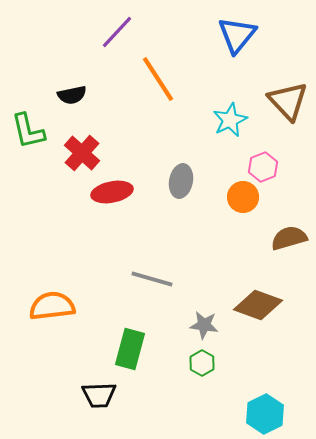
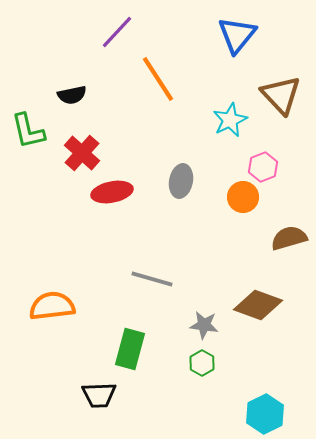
brown triangle: moved 7 px left, 6 px up
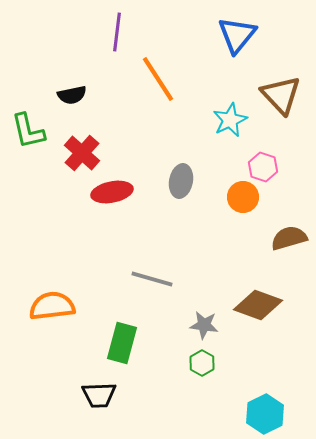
purple line: rotated 36 degrees counterclockwise
pink hexagon: rotated 20 degrees counterclockwise
green rectangle: moved 8 px left, 6 px up
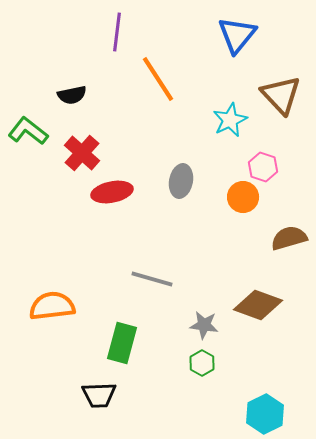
green L-shape: rotated 141 degrees clockwise
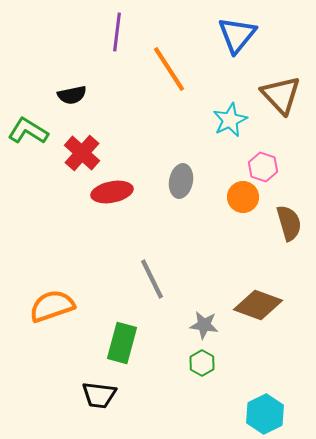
orange line: moved 11 px right, 10 px up
green L-shape: rotated 6 degrees counterclockwise
brown semicircle: moved 15 px up; rotated 90 degrees clockwise
gray line: rotated 48 degrees clockwise
orange semicircle: rotated 12 degrees counterclockwise
black trapezoid: rotated 9 degrees clockwise
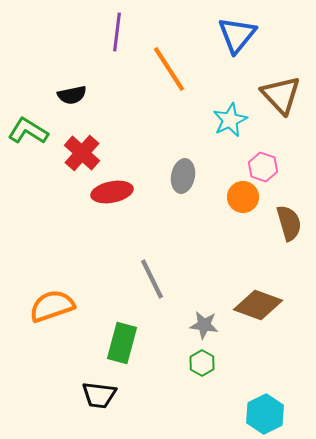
gray ellipse: moved 2 px right, 5 px up
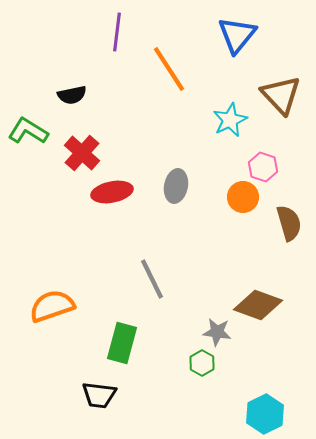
gray ellipse: moved 7 px left, 10 px down
gray star: moved 13 px right, 7 px down
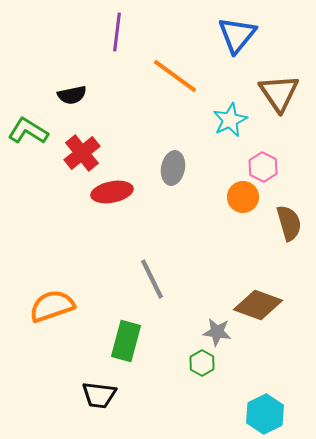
orange line: moved 6 px right, 7 px down; rotated 21 degrees counterclockwise
brown triangle: moved 2 px left, 2 px up; rotated 9 degrees clockwise
red cross: rotated 9 degrees clockwise
pink hexagon: rotated 8 degrees clockwise
gray ellipse: moved 3 px left, 18 px up
green rectangle: moved 4 px right, 2 px up
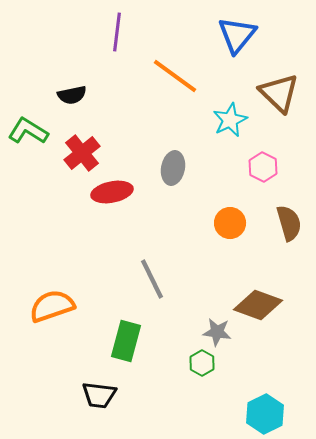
brown triangle: rotated 12 degrees counterclockwise
orange circle: moved 13 px left, 26 px down
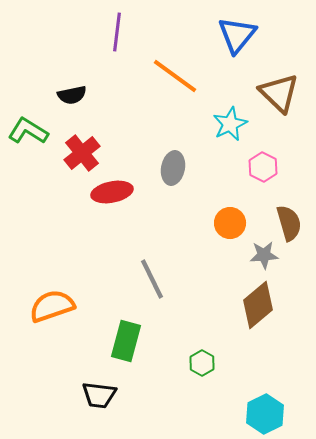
cyan star: moved 4 px down
brown diamond: rotated 60 degrees counterclockwise
gray star: moved 47 px right, 77 px up; rotated 12 degrees counterclockwise
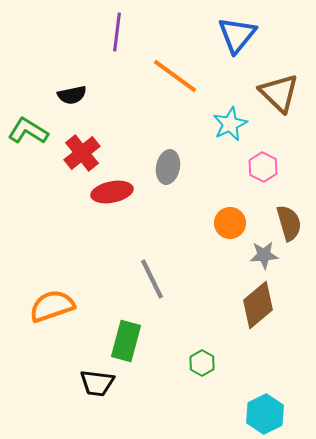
gray ellipse: moved 5 px left, 1 px up
black trapezoid: moved 2 px left, 12 px up
